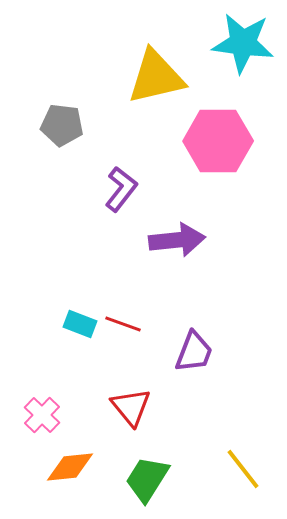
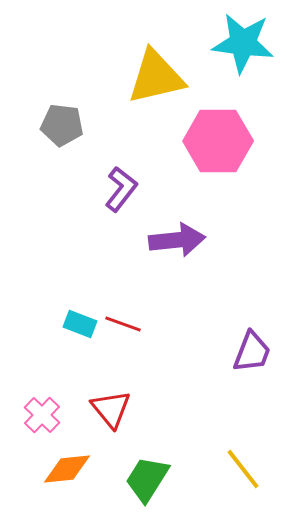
purple trapezoid: moved 58 px right
red triangle: moved 20 px left, 2 px down
orange diamond: moved 3 px left, 2 px down
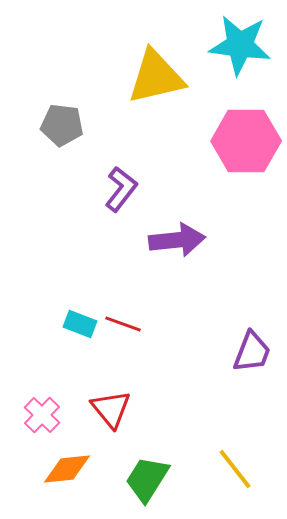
cyan star: moved 3 px left, 2 px down
pink hexagon: moved 28 px right
yellow line: moved 8 px left
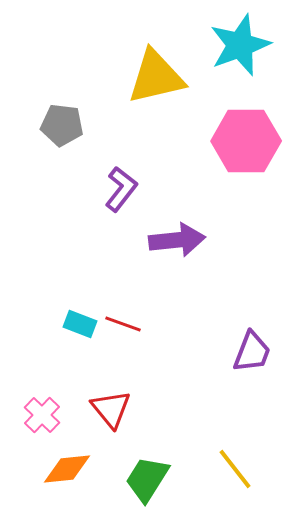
cyan star: rotated 28 degrees counterclockwise
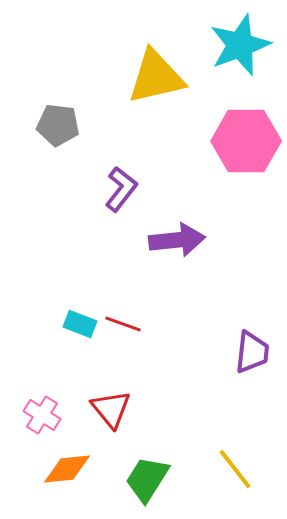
gray pentagon: moved 4 px left
purple trapezoid: rotated 15 degrees counterclockwise
pink cross: rotated 12 degrees counterclockwise
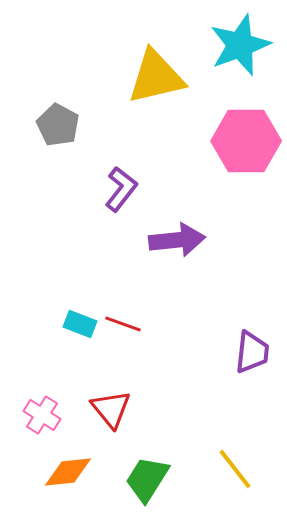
gray pentagon: rotated 21 degrees clockwise
orange diamond: moved 1 px right, 3 px down
